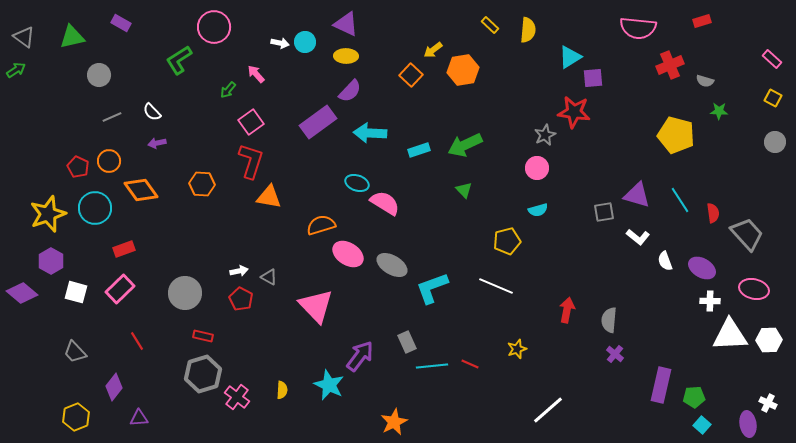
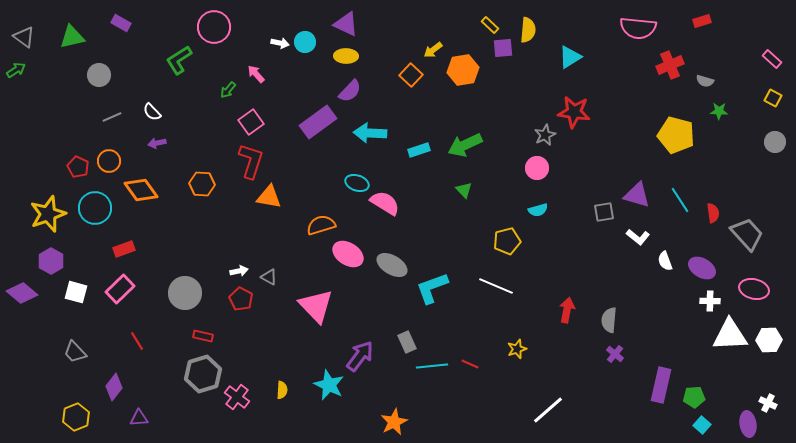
purple square at (593, 78): moved 90 px left, 30 px up
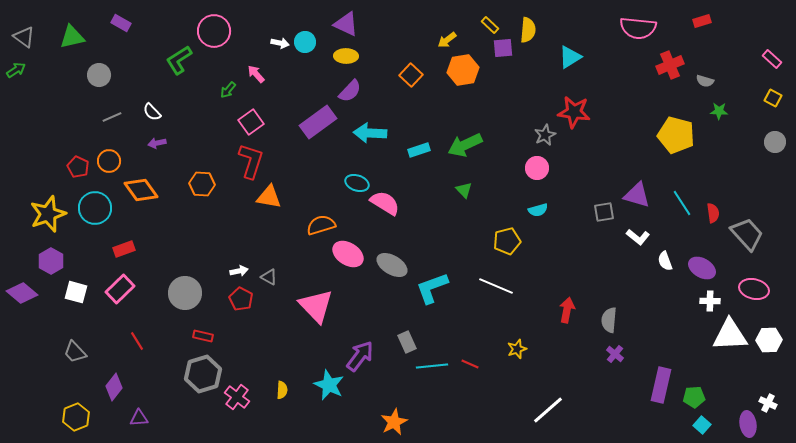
pink circle at (214, 27): moved 4 px down
yellow arrow at (433, 50): moved 14 px right, 10 px up
cyan line at (680, 200): moved 2 px right, 3 px down
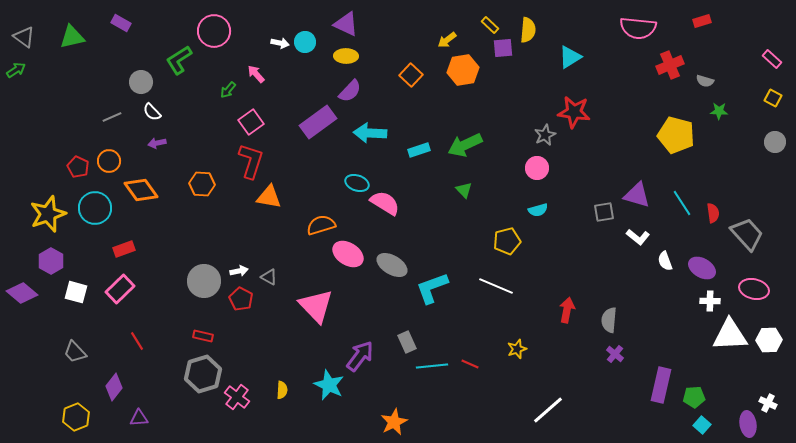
gray circle at (99, 75): moved 42 px right, 7 px down
gray circle at (185, 293): moved 19 px right, 12 px up
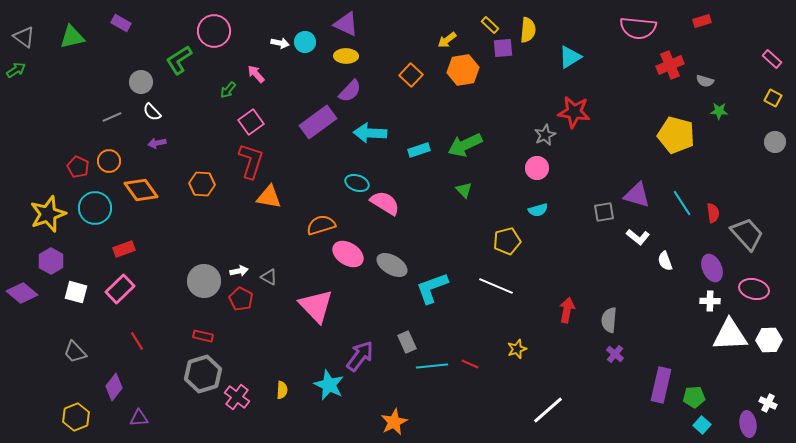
purple ellipse at (702, 268): moved 10 px right; rotated 36 degrees clockwise
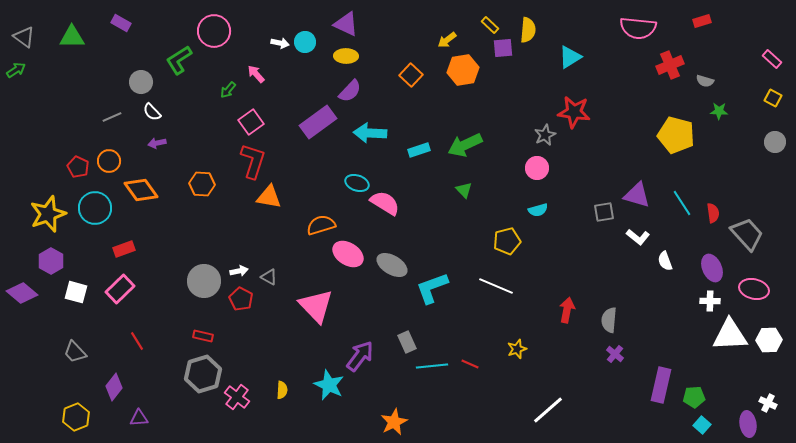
green triangle at (72, 37): rotated 12 degrees clockwise
red L-shape at (251, 161): moved 2 px right
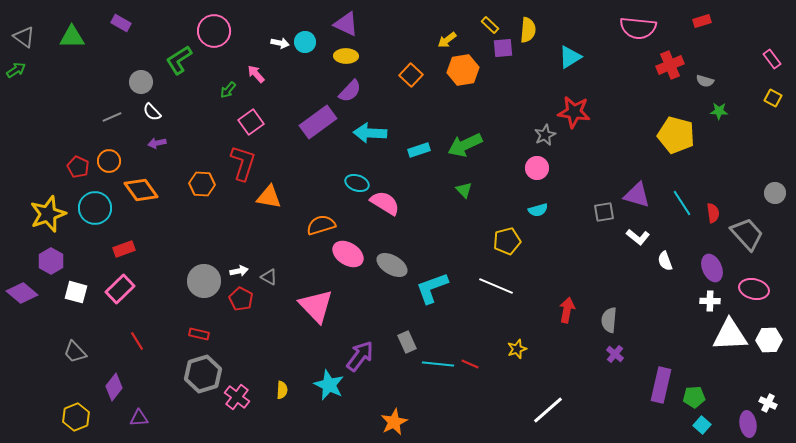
pink rectangle at (772, 59): rotated 12 degrees clockwise
gray circle at (775, 142): moved 51 px down
red L-shape at (253, 161): moved 10 px left, 2 px down
red rectangle at (203, 336): moved 4 px left, 2 px up
cyan line at (432, 366): moved 6 px right, 2 px up; rotated 12 degrees clockwise
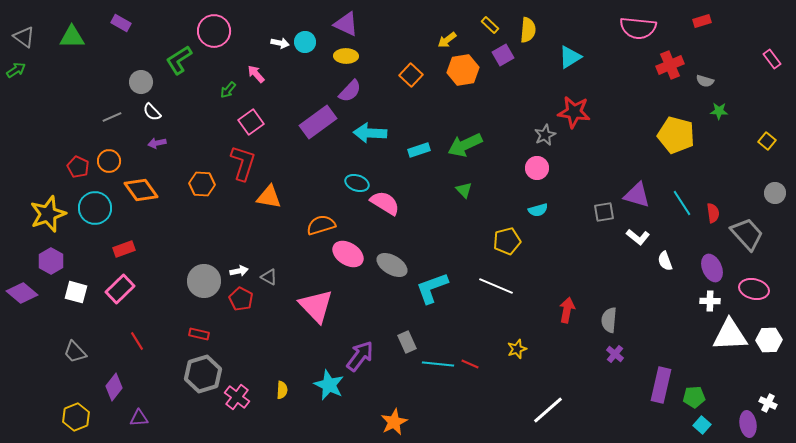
purple square at (503, 48): moved 7 px down; rotated 25 degrees counterclockwise
yellow square at (773, 98): moved 6 px left, 43 px down; rotated 12 degrees clockwise
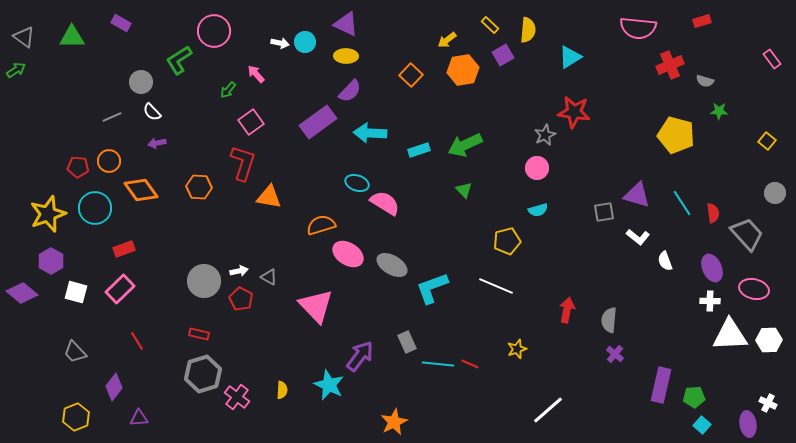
red pentagon at (78, 167): rotated 20 degrees counterclockwise
orange hexagon at (202, 184): moved 3 px left, 3 px down
